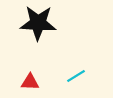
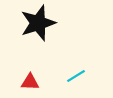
black star: rotated 21 degrees counterclockwise
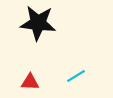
black star: rotated 24 degrees clockwise
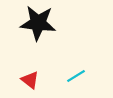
red triangle: moved 2 px up; rotated 36 degrees clockwise
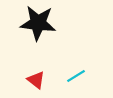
red triangle: moved 6 px right
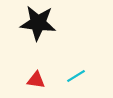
red triangle: rotated 30 degrees counterclockwise
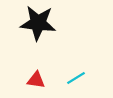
cyan line: moved 2 px down
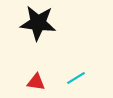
red triangle: moved 2 px down
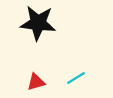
red triangle: rotated 24 degrees counterclockwise
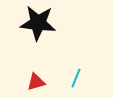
cyan line: rotated 36 degrees counterclockwise
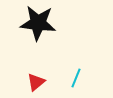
red triangle: rotated 24 degrees counterclockwise
